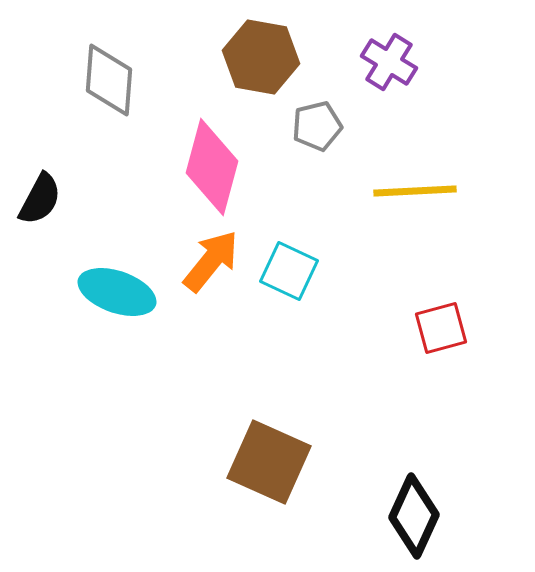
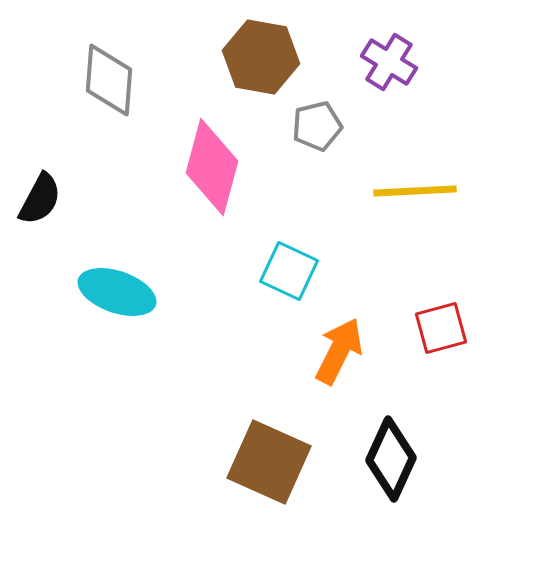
orange arrow: moved 128 px right, 90 px down; rotated 12 degrees counterclockwise
black diamond: moved 23 px left, 57 px up
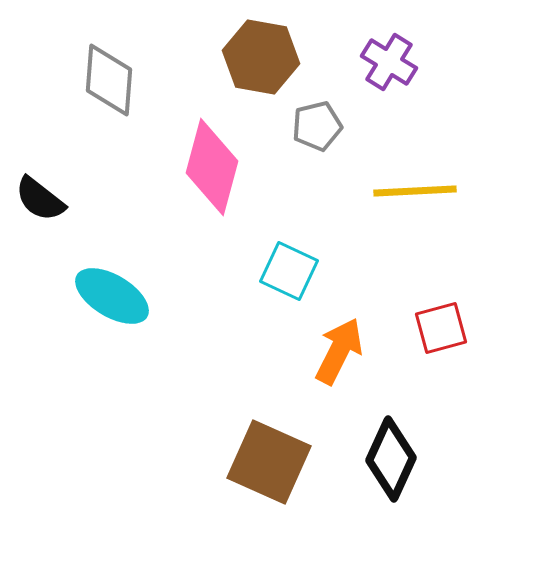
black semicircle: rotated 100 degrees clockwise
cyan ellipse: moved 5 px left, 4 px down; rotated 12 degrees clockwise
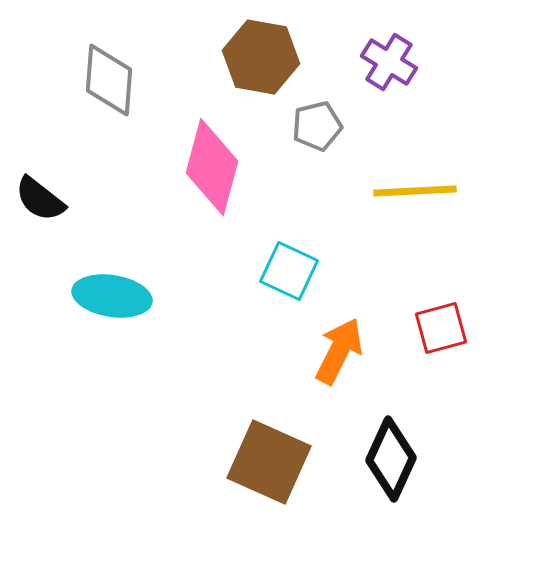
cyan ellipse: rotated 22 degrees counterclockwise
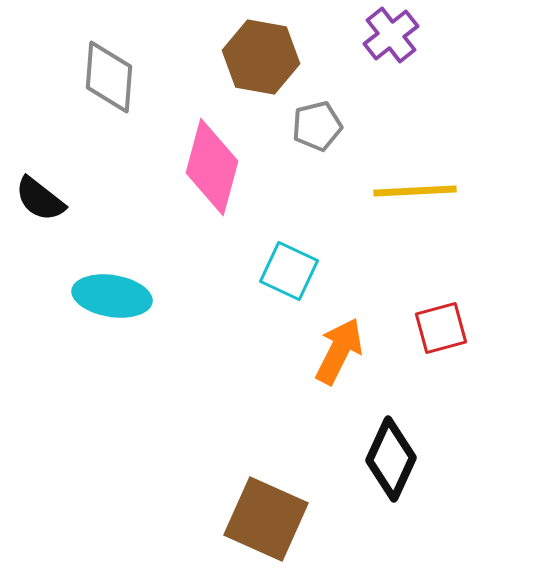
purple cross: moved 2 px right, 27 px up; rotated 20 degrees clockwise
gray diamond: moved 3 px up
brown square: moved 3 px left, 57 px down
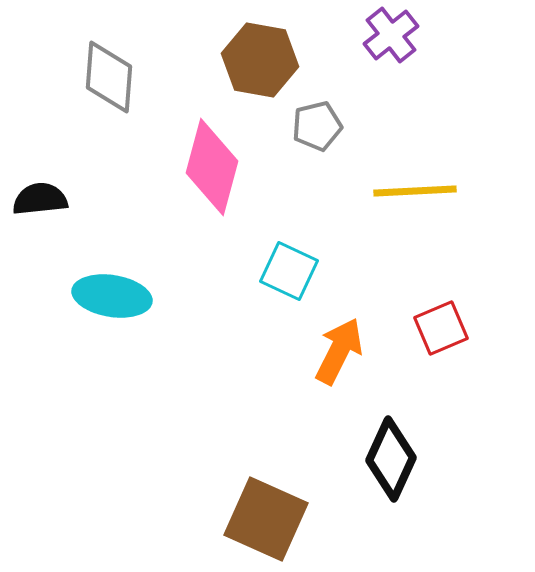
brown hexagon: moved 1 px left, 3 px down
black semicircle: rotated 136 degrees clockwise
red square: rotated 8 degrees counterclockwise
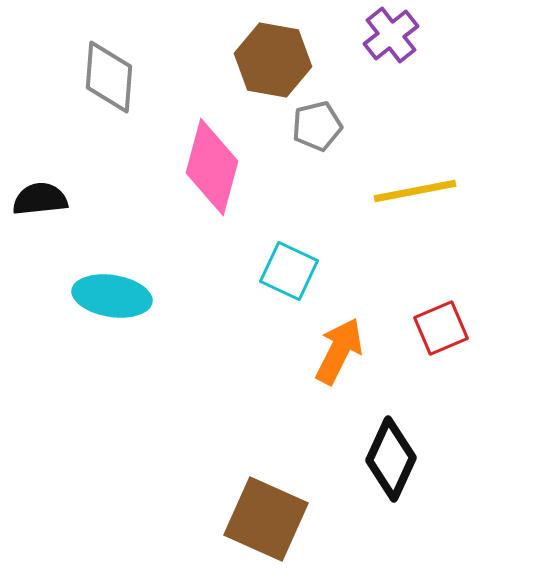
brown hexagon: moved 13 px right
yellow line: rotated 8 degrees counterclockwise
